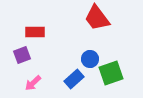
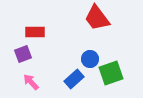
purple square: moved 1 px right, 1 px up
pink arrow: moved 2 px left, 1 px up; rotated 90 degrees clockwise
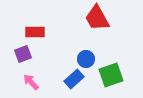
red trapezoid: rotated 8 degrees clockwise
blue circle: moved 4 px left
green square: moved 2 px down
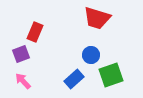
red trapezoid: rotated 44 degrees counterclockwise
red rectangle: rotated 66 degrees counterclockwise
purple square: moved 2 px left
blue circle: moved 5 px right, 4 px up
pink arrow: moved 8 px left, 1 px up
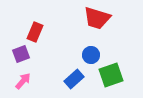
pink arrow: rotated 84 degrees clockwise
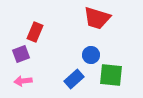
green square: rotated 25 degrees clockwise
pink arrow: rotated 138 degrees counterclockwise
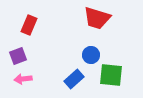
red rectangle: moved 6 px left, 7 px up
purple square: moved 3 px left, 2 px down
pink arrow: moved 2 px up
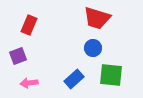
blue circle: moved 2 px right, 7 px up
pink arrow: moved 6 px right, 4 px down
